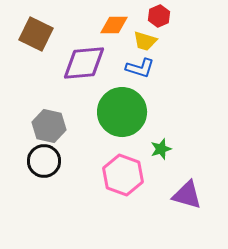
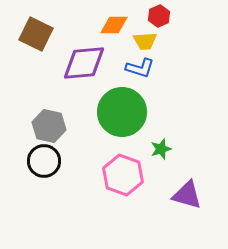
yellow trapezoid: rotated 20 degrees counterclockwise
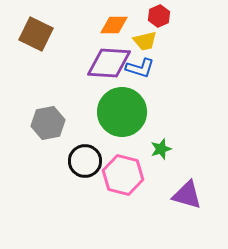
yellow trapezoid: rotated 10 degrees counterclockwise
purple diamond: moved 25 px right; rotated 9 degrees clockwise
gray hexagon: moved 1 px left, 3 px up; rotated 24 degrees counterclockwise
black circle: moved 41 px right
pink hexagon: rotated 6 degrees counterclockwise
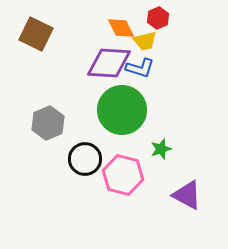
red hexagon: moved 1 px left, 2 px down
orange diamond: moved 7 px right, 3 px down; rotated 64 degrees clockwise
green circle: moved 2 px up
gray hexagon: rotated 12 degrees counterclockwise
black circle: moved 2 px up
purple triangle: rotated 12 degrees clockwise
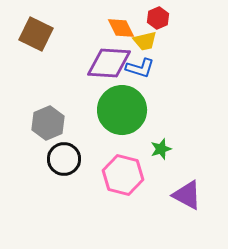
black circle: moved 21 px left
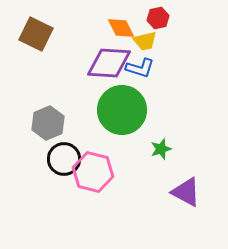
red hexagon: rotated 10 degrees clockwise
pink hexagon: moved 30 px left, 3 px up
purple triangle: moved 1 px left, 3 px up
